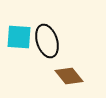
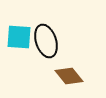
black ellipse: moved 1 px left
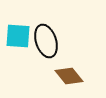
cyan square: moved 1 px left, 1 px up
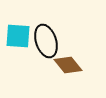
brown diamond: moved 1 px left, 11 px up
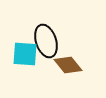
cyan square: moved 7 px right, 18 px down
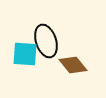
brown diamond: moved 5 px right
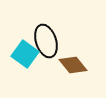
cyan square: rotated 32 degrees clockwise
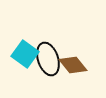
black ellipse: moved 2 px right, 18 px down
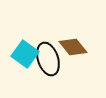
brown diamond: moved 18 px up
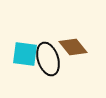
cyan square: rotated 28 degrees counterclockwise
